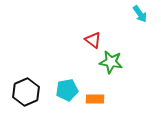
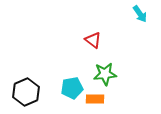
green star: moved 6 px left, 12 px down; rotated 15 degrees counterclockwise
cyan pentagon: moved 5 px right, 2 px up
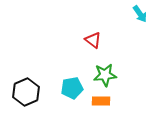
green star: moved 1 px down
orange rectangle: moved 6 px right, 2 px down
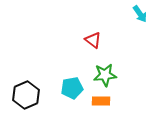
black hexagon: moved 3 px down
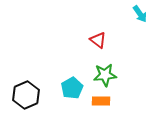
red triangle: moved 5 px right
cyan pentagon: rotated 20 degrees counterclockwise
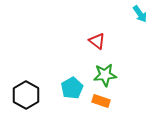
red triangle: moved 1 px left, 1 px down
black hexagon: rotated 8 degrees counterclockwise
orange rectangle: rotated 18 degrees clockwise
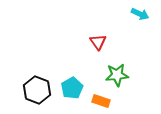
cyan arrow: rotated 30 degrees counterclockwise
red triangle: moved 1 px right, 1 px down; rotated 18 degrees clockwise
green star: moved 12 px right
black hexagon: moved 11 px right, 5 px up; rotated 8 degrees counterclockwise
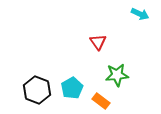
orange rectangle: rotated 18 degrees clockwise
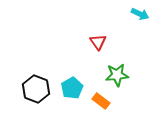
black hexagon: moved 1 px left, 1 px up
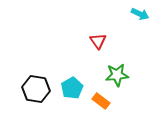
red triangle: moved 1 px up
black hexagon: rotated 12 degrees counterclockwise
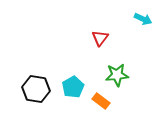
cyan arrow: moved 3 px right, 5 px down
red triangle: moved 2 px right, 3 px up; rotated 12 degrees clockwise
cyan pentagon: moved 1 px right, 1 px up
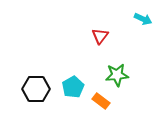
red triangle: moved 2 px up
black hexagon: rotated 8 degrees counterclockwise
